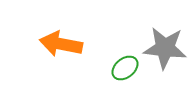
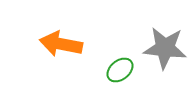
green ellipse: moved 5 px left, 2 px down
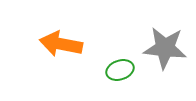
green ellipse: rotated 20 degrees clockwise
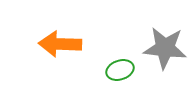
orange arrow: moved 1 px left; rotated 9 degrees counterclockwise
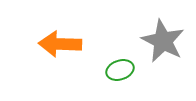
gray star: moved 2 px left, 7 px up; rotated 21 degrees clockwise
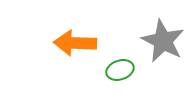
orange arrow: moved 15 px right, 1 px up
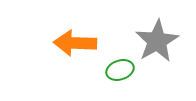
gray star: moved 6 px left; rotated 15 degrees clockwise
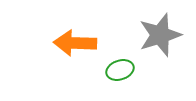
gray star: moved 3 px right, 6 px up; rotated 12 degrees clockwise
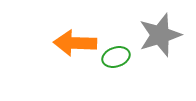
green ellipse: moved 4 px left, 13 px up
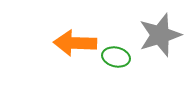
green ellipse: rotated 32 degrees clockwise
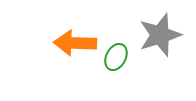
green ellipse: rotated 76 degrees counterclockwise
